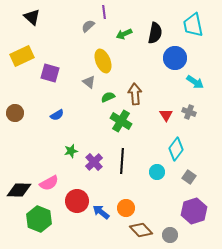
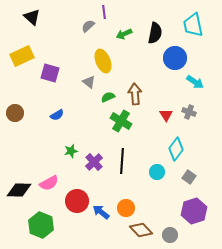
green hexagon: moved 2 px right, 6 px down
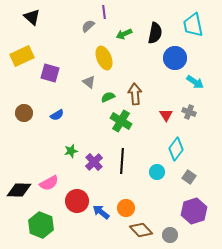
yellow ellipse: moved 1 px right, 3 px up
brown circle: moved 9 px right
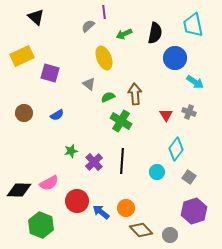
black triangle: moved 4 px right
gray triangle: moved 2 px down
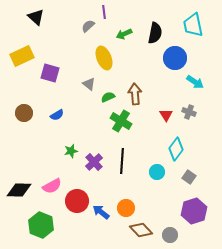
pink semicircle: moved 3 px right, 3 px down
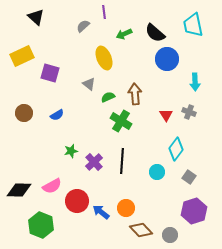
gray semicircle: moved 5 px left
black semicircle: rotated 120 degrees clockwise
blue circle: moved 8 px left, 1 px down
cyan arrow: rotated 54 degrees clockwise
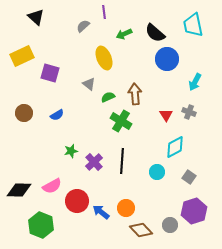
cyan arrow: rotated 30 degrees clockwise
cyan diamond: moved 1 px left, 2 px up; rotated 25 degrees clockwise
gray circle: moved 10 px up
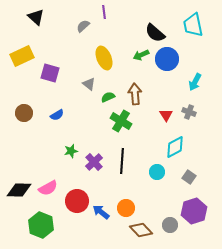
green arrow: moved 17 px right, 21 px down
pink semicircle: moved 4 px left, 2 px down
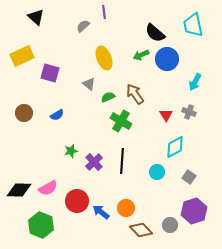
brown arrow: rotated 30 degrees counterclockwise
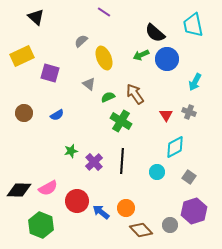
purple line: rotated 48 degrees counterclockwise
gray semicircle: moved 2 px left, 15 px down
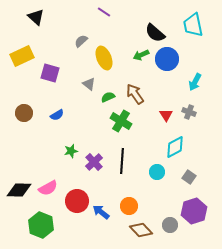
orange circle: moved 3 px right, 2 px up
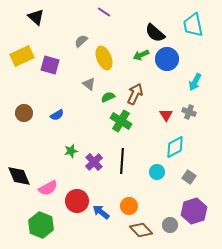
purple square: moved 8 px up
brown arrow: rotated 60 degrees clockwise
black diamond: moved 14 px up; rotated 65 degrees clockwise
